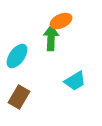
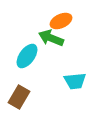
green arrow: rotated 70 degrees counterclockwise
cyan ellipse: moved 10 px right
cyan trapezoid: rotated 25 degrees clockwise
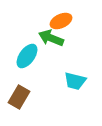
cyan trapezoid: rotated 20 degrees clockwise
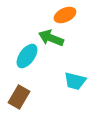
orange ellipse: moved 4 px right, 6 px up
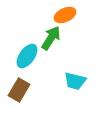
green arrow: rotated 100 degrees clockwise
brown rectangle: moved 7 px up
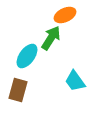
cyan trapezoid: rotated 40 degrees clockwise
brown rectangle: moved 1 px left; rotated 15 degrees counterclockwise
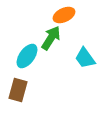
orange ellipse: moved 1 px left
cyan trapezoid: moved 10 px right, 23 px up
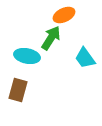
cyan ellipse: rotated 65 degrees clockwise
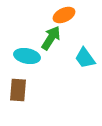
brown rectangle: rotated 10 degrees counterclockwise
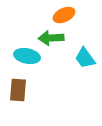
green arrow: rotated 125 degrees counterclockwise
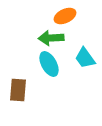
orange ellipse: moved 1 px right, 1 px down
cyan ellipse: moved 22 px right, 8 px down; rotated 50 degrees clockwise
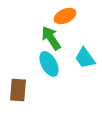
green arrow: rotated 60 degrees clockwise
